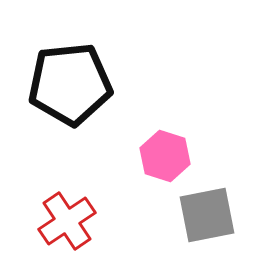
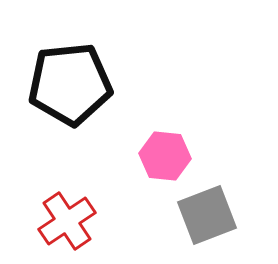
pink hexagon: rotated 12 degrees counterclockwise
gray square: rotated 10 degrees counterclockwise
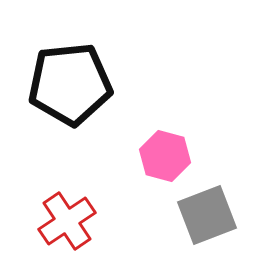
pink hexagon: rotated 9 degrees clockwise
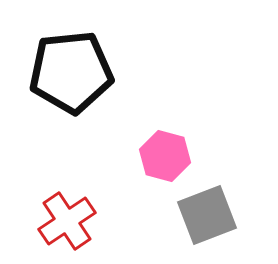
black pentagon: moved 1 px right, 12 px up
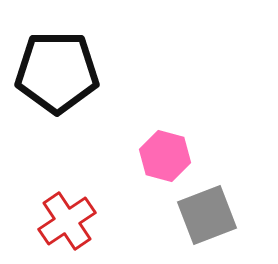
black pentagon: moved 14 px left; rotated 6 degrees clockwise
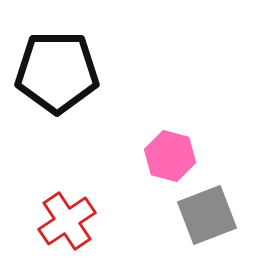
pink hexagon: moved 5 px right
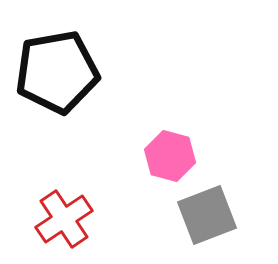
black pentagon: rotated 10 degrees counterclockwise
red cross: moved 3 px left, 2 px up
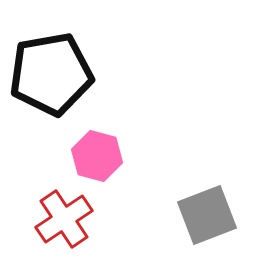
black pentagon: moved 6 px left, 2 px down
pink hexagon: moved 73 px left
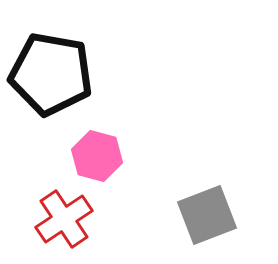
black pentagon: rotated 20 degrees clockwise
